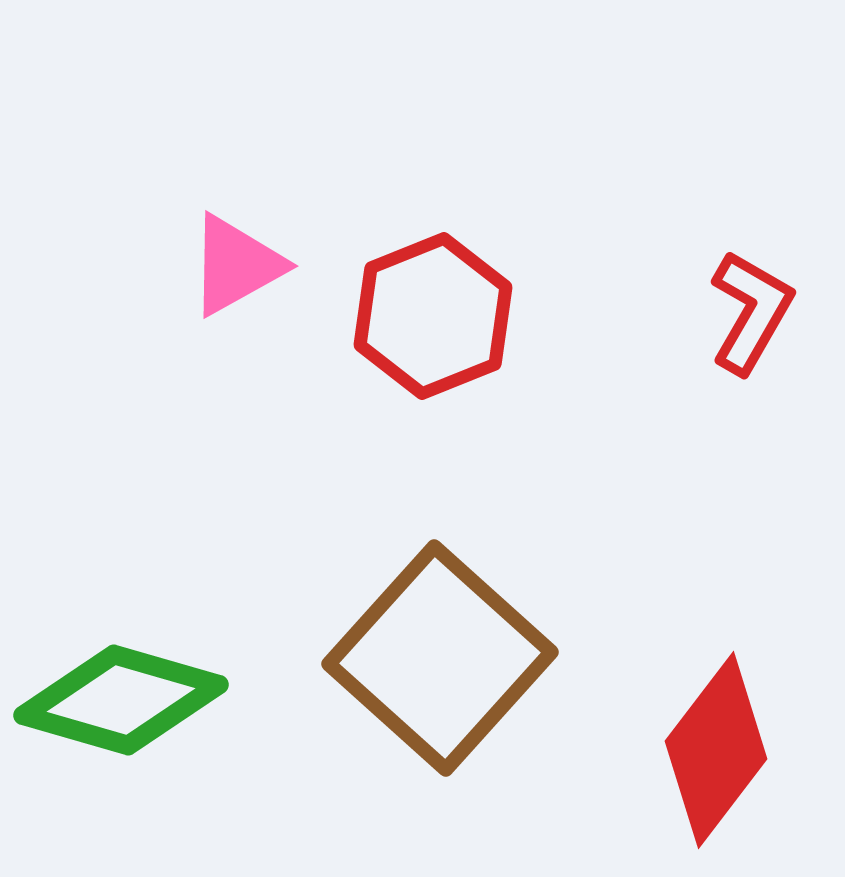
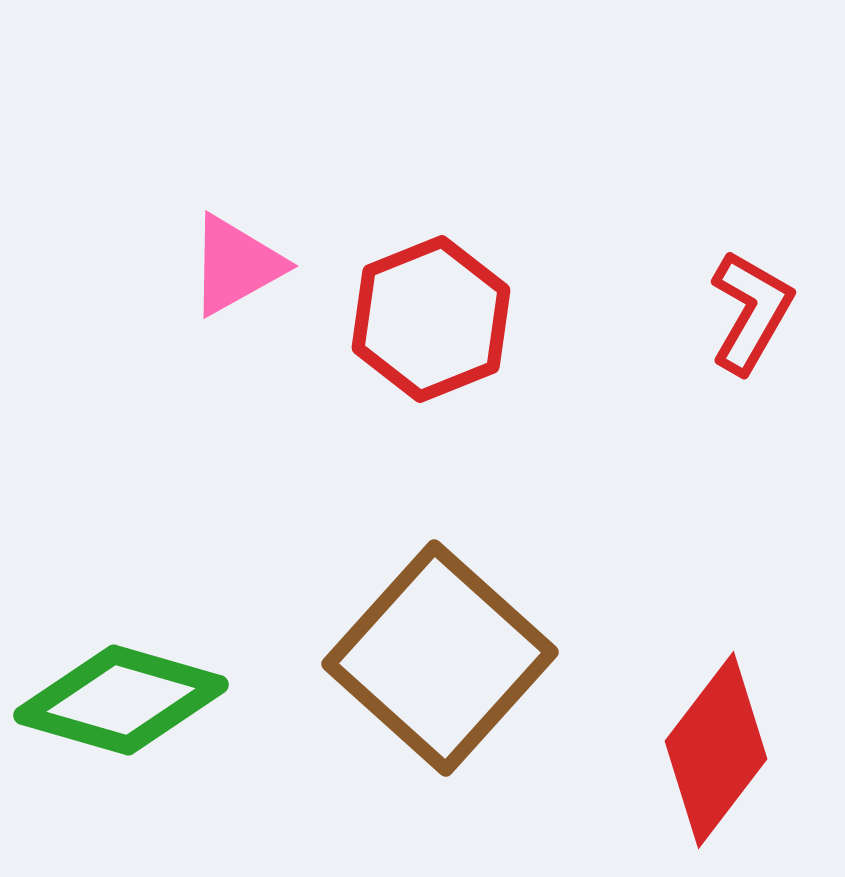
red hexagon: moved 2 px left, 3 px down
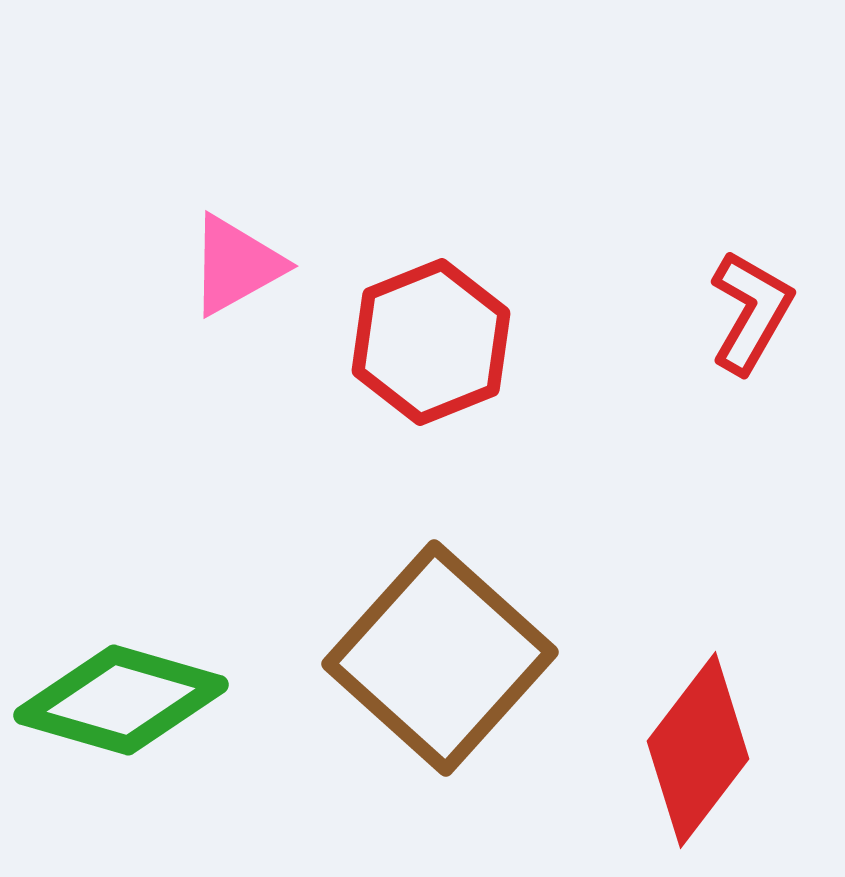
red hexagon: moved 23 px down
red diamond: moved 18 px left
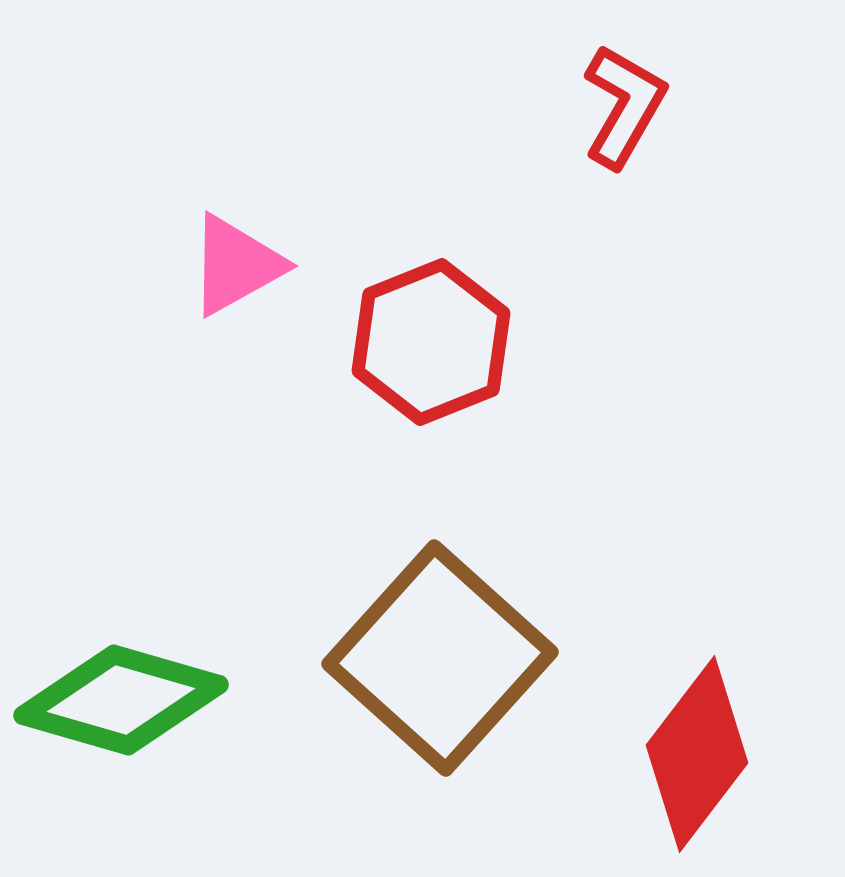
red L-shape: moved 127 px left, 206 px up
red diamond: moved 1 px left, 4 px down
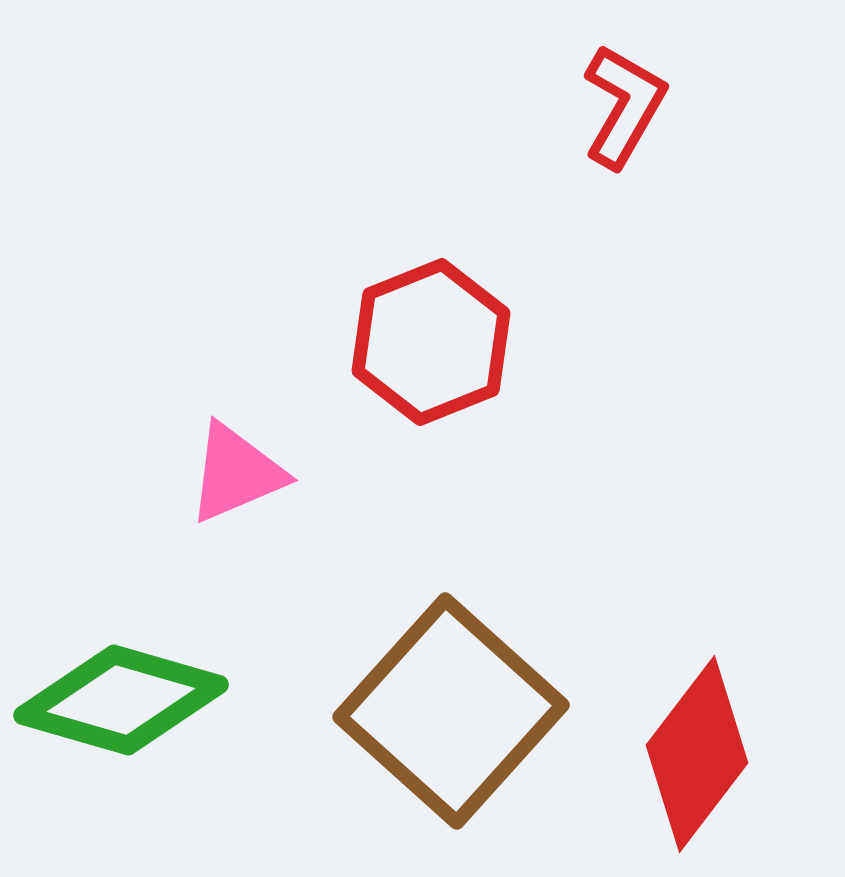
pink triangle: moved 208 px down; rotated 6 degrees clockwise
brown square: moved 11 px right, 53 px down
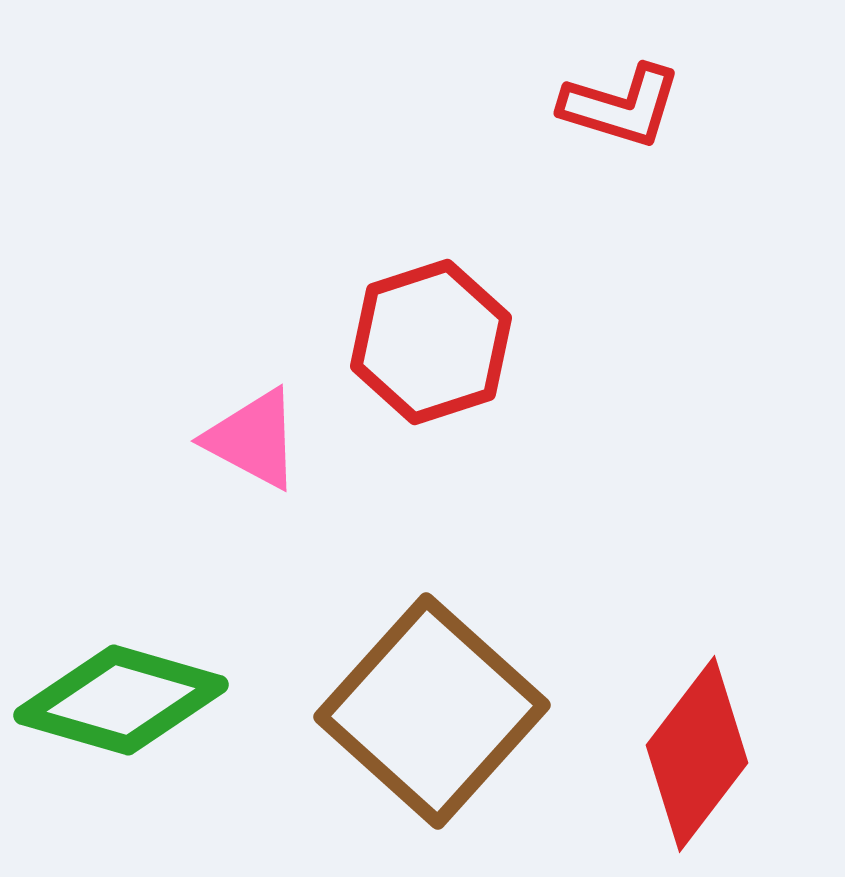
red L-shape: moved 3 px left; rotated 77 degrees clockwise
red hexagon: rotated 4 degrees clockwise
pink triangle: moved 17 px right, 34 px up; rotated 51 degrees clockwise
brown square: moved 19 px left
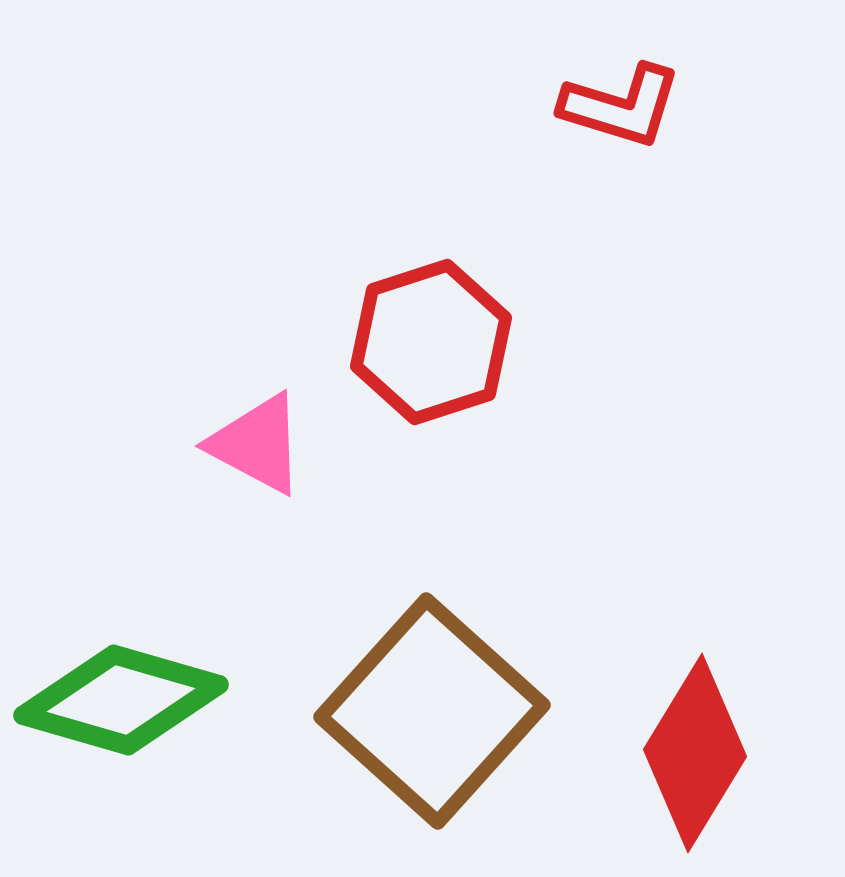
pink triangle: moved 4 px right, 5 px down
red diamond: moved 2 px left, 1 px up; rotated 6 degrees counterclockwise
